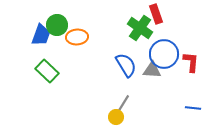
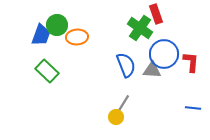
blue semicircle: rotated 10 degrees clockwise
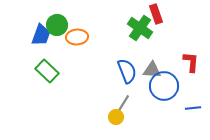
blue circle: moved 32 px down
blue semicircle: moved 1 px right, 6 px down
blue line: rotated 14 degrees counterclockwise
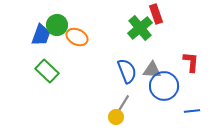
green cross: rotated 15 degrees clockwise
orange ellipse: rotated 30 degrees clockwise
blue line: moved 1 px left, 3 px down
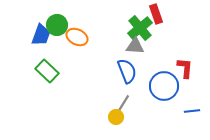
red L-shape: moved 6 px left, 6 px down
gray triangle: moved 17 px left, 24 px up
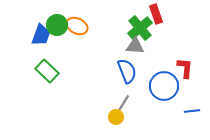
orange ellipse: moved 11 px up
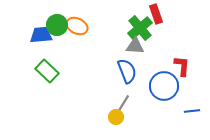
blue trapezoid: rotated 115 degrees counterclockwise
red L-shape: moved 3 px left, 2 px up
